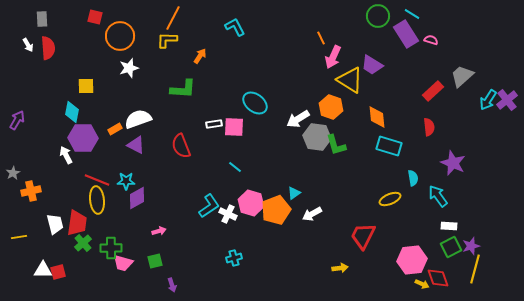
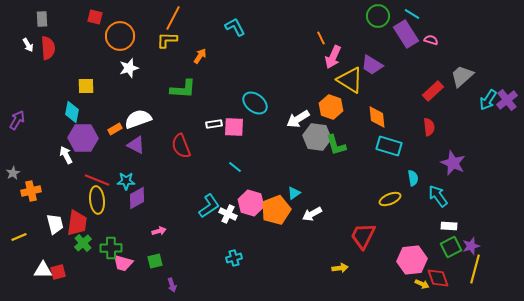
yellow line at (19, 237): rotated 14 degrees counterclockwise
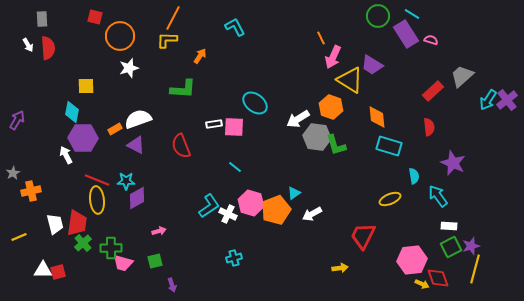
cyan semicircle at (413, 178): moved 1 px right, 2 px up
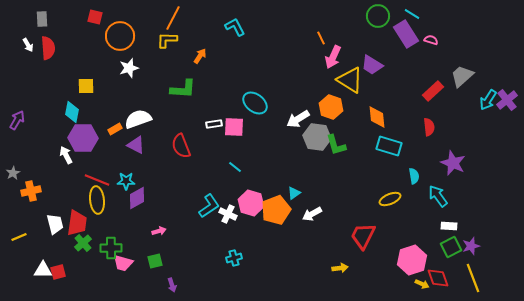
pink hexagon at (412, 260): rotated 12 degrees counterclockwise
yellow line at (475, 269): moved 2 px left, 9 px down; rotated 36 degrees counterclockwise
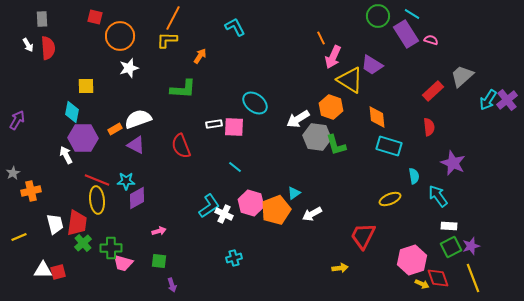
white cross at (228, 214): moved 4 px left
green square at (155, 261): moved 4 px right; rotated 21 degrees clockwise
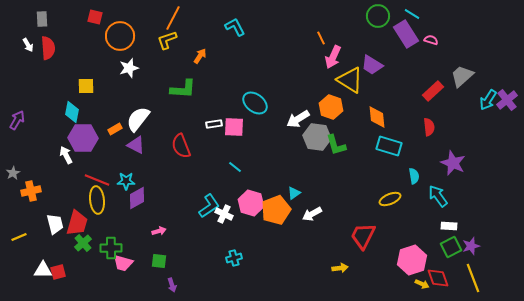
yellow L-shape at (167, 40): rotated 20 degrees counterclockwise
white semicircle at (138, 119): rotated 32 degrees counterclockwise
red trapezoid at (77, 223): rotated 8 degrees clockwise
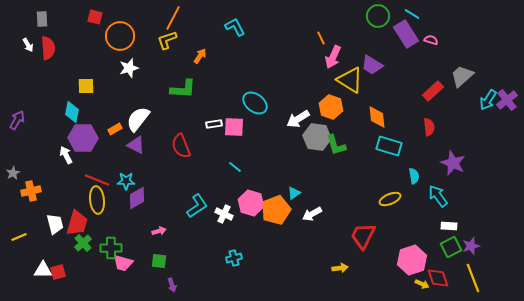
cyan L-shape at (209, 206): moved 12 px left
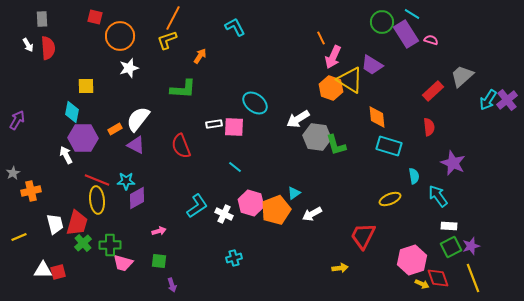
green circle at (378, 16): moved 4 px right, 6 px down
orange hexagon at (331, 107): moved 19 px up
green cross at (111, 248): moved 1 px left, 3 px up
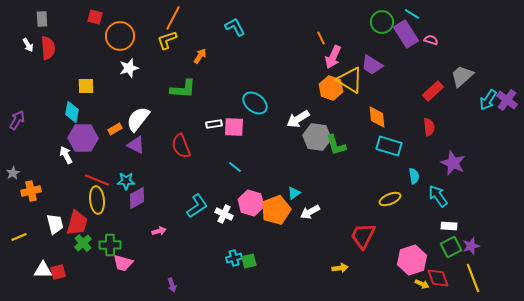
purple cross at (507, 100): rotated 15 degrees counterclockwise
white arrow at (312, 214): moved 2 px left, 2 px up
green square at (159, 261): moved 90 px right; rotated 21 degrees counterclockwise
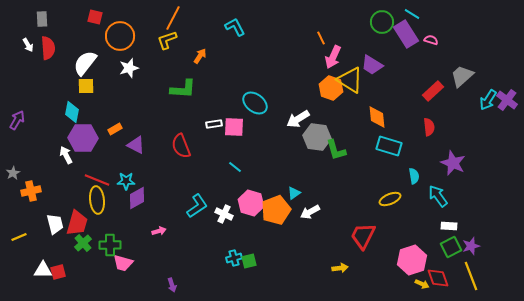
white semicircle at (138, 119): moved 53 px left, 56 px up
green L-shape at (336, 145): moved 5 px down
yellow line at (473, 278): moved 2 px left, 2 px up
